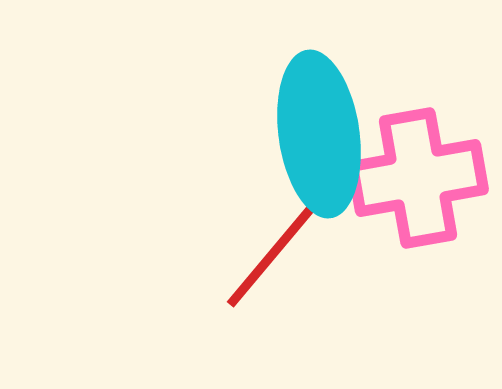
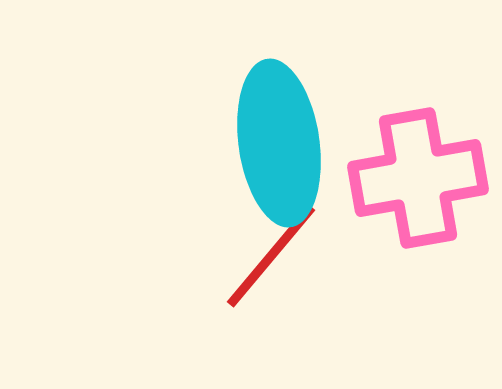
cyan ellipse: moved 40 px left, 9 px down
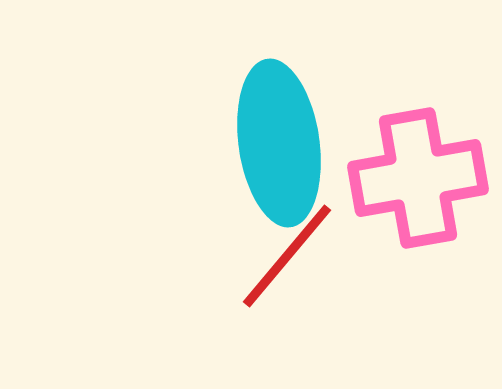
red line: moved 16 px right
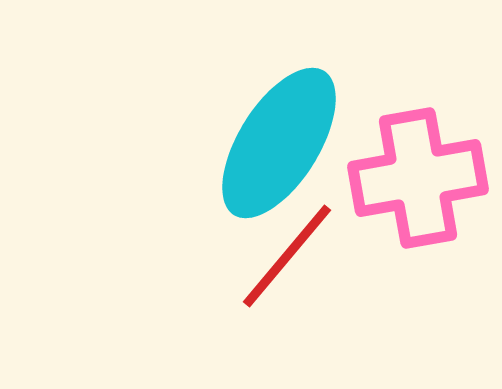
cyan ellipse: rotated 40 degrees clockwise
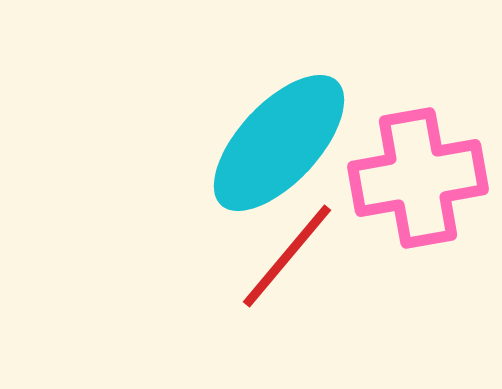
cyan ellipse: rotated 11 degrees clockwise
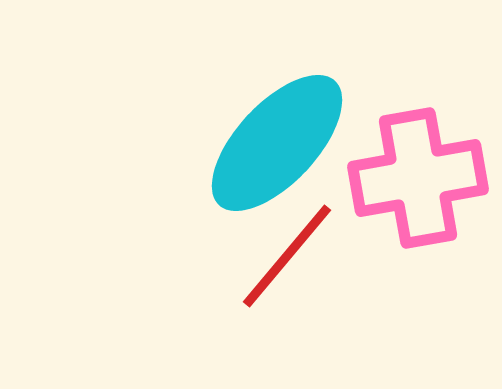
cyan ellipse: moved 2 px left
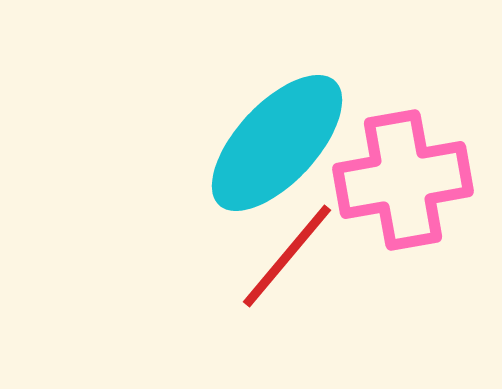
pink cross: moved 15 px left, 2 px down
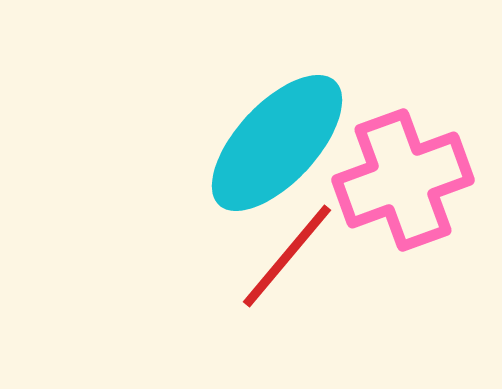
pink cross: rotated 10 degrees counterclockwise
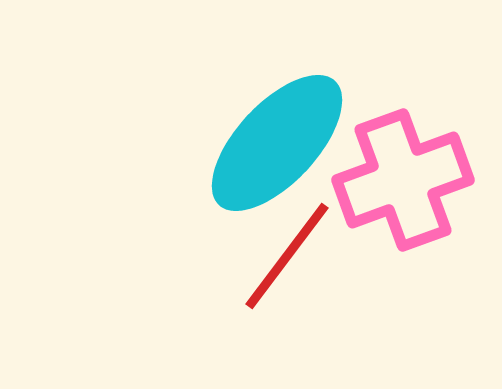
red line: rotated 3 degrees counterclockwise
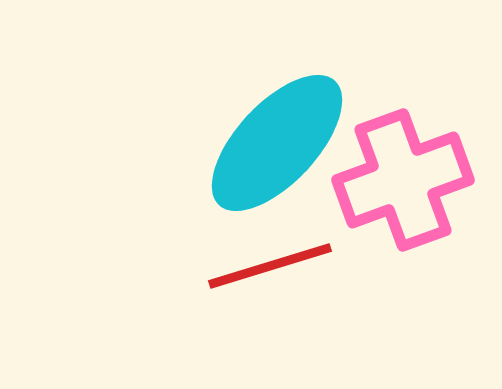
red line: moved 17 px left, 10 px down; rotated 36 degrees clockwise
